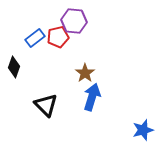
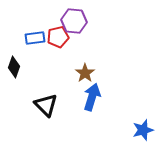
blue rectangle: rotated 30 degrees clockwise
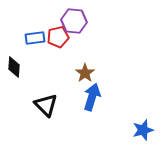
black diamond: rotated 15 degrees counterclockwise
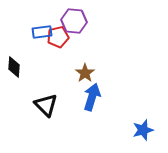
blue rectangle: moved 7 px right, 6 px up
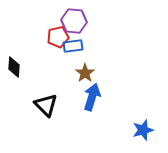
blue rectangle: moved 31 px right, 14 px down
